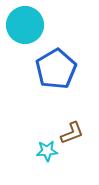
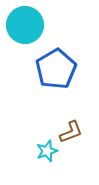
brown L-shape: moved 1 px left, 1 px up
cyan star: rotated 15 degrees counterclockwise
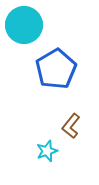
cyan circle: moved 1 px left
brown L-shape: moved 6 px up; rotated 150 degrees clockwise
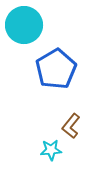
cyan star: moved 4 px right, 1 px up; rotated 15 degrees clockwise
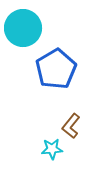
cyan circle: moved 1 px left, 3 px down
cyan star: moved 1 px right, 1 px up
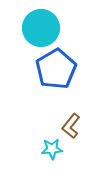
cyan circle: moved 18 px right
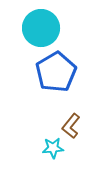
blue pentagon: moved 3 px down
cyan star: moved 1 px right, 1 px up
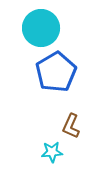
brown L-shape: rotated 15 degrees counterclockwise
cyan star: moved 1 px left, 4 px down
